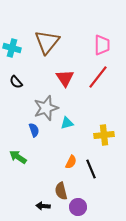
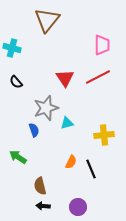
brown triangle: moved 22 px up
red line: rotated 25 degrees clockwise
brown semicircle: moved 21 px left, 5 px up
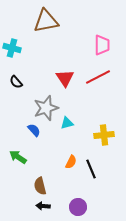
brown triangle: moved 1 px left, 1 px down; rotated 40 degrees clockwise
blue semicircle: rotated 24 degrees counterclockwise
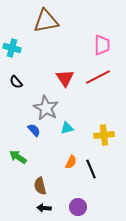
gray star: rotated 25 degrees counterclockwise
cyan triangle: moved 5 px down
black arrow: moved 1 px right, 2 px down
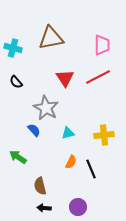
brown triangle: moved 5 px right, 17 px down
cyan cross: moved 1 px right
cyan triangle: moved 1 px right, 5 px down
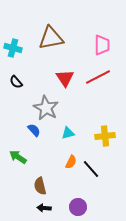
yellow cross: moved 1 px right, 1 px down
black line: rotated 18 degrees counterclockwise
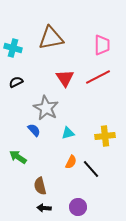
black semicircle: rotated 104 degrees clockwise
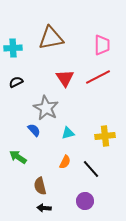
cyan cross: rotated 18 degrees counterclockwise
orange semicircle: moved 6 px left
purple circle: moved 7 px right, 6 px up
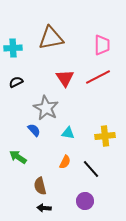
cyan triangle: rotated 24 degrees clockwise
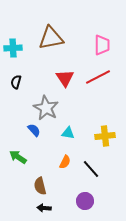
black semicircle: rotated 48 degrees counterclockwise
